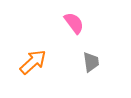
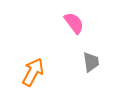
orange arrow: moved 10 px down; rotated 20 degrees counterclockwise
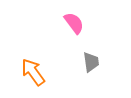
orange arrow: rotated 64 degrees counterclockwise
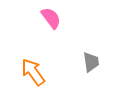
pink semicircle: moved 23 px left, 5 px up
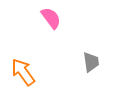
orange arrow: moved 10 px left
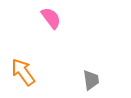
gray trapezoid: moved 18 px down
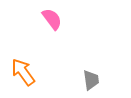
pink semicircle: moved 1 px right, 1 px down
